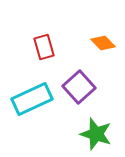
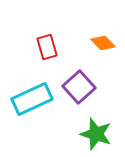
red rectangle: moved 3 px right
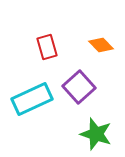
orange diamond: moved 2 px left, 2 px down
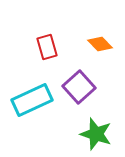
orange diamond: moved 1 px left, 1 px up
cyan rectangle: moved 1 px down
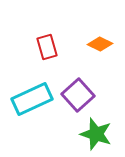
orange diamond: rotated 20 degrees counterclockwise
purple square: moved 1 px left, 8 px down
cyan rectangle: moved 1 px up
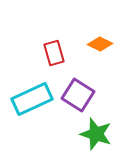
red rectangle: moved 7 px right, 6 px down
purple square: rotated 16 degrees counterclockwise
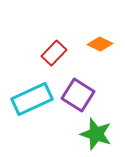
red rectangle: rotated 60 degrees clockwise
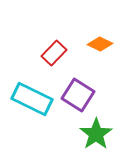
cyan rectangle: rotated 51 degrees clockwise
green star: rotated 20 degrees clockwise
